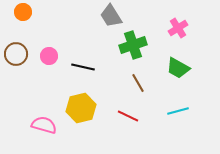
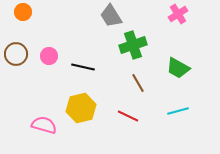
pink cross: moved 14 px up
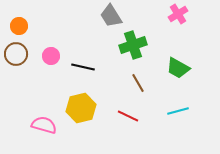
orange circle: moved 4 px left, 14 px down
pink circle: moved 2 px right
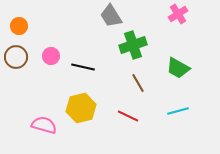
brown circle: moved 3 px down
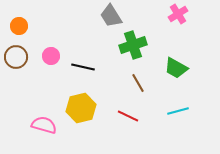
green trapezoid: moved 2 px left
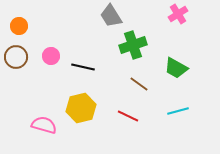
brown line: moved 1 px right, 1 px down; rotated 24 degrees counterclockwise
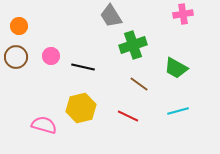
pink cross: moved 5 px right; rotated 24 degrees clockwise
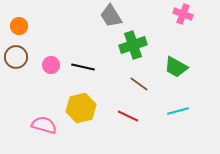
pink cross: rotated 30 degrees clockwise
pink circle: moved 9 px down
green trapezoid: moved 1 px up
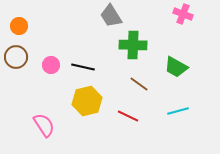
green cross: rotated 20 degrees clockwise
yellow hexagon: moved 6 px right, 7 px up
pink semicircle: rotated 40 degrees clockwise
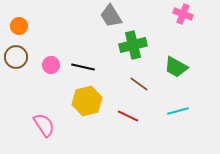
green cross: rotated 16 degrees counterclockwise
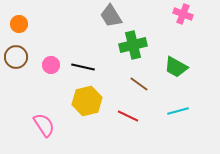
orange circle: moved 2 px up
